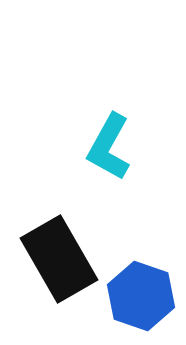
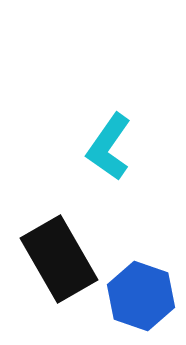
cyan L-shape: rotated 6 degrees clockwise
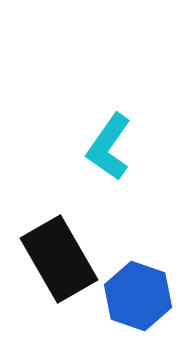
blue hexagon: moved 3 px left
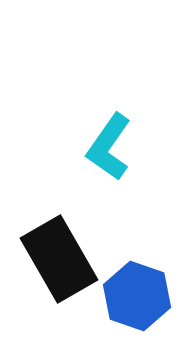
blue hexagon: moved 1 px left
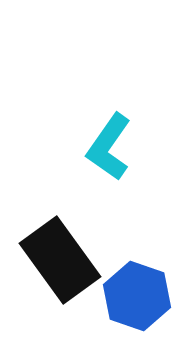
black rectangle: moved 1 px right, 1 px down; rotated 6 degrees counterclockwise
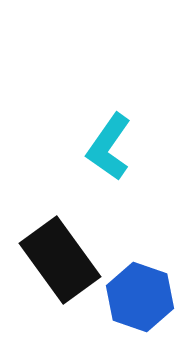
blue hexagon: moved 3 px right, 1 px down
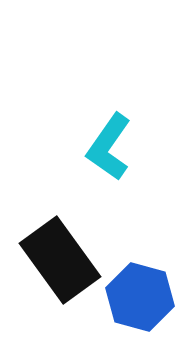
blue hexagon: rotated 4 degrees counterclockwise
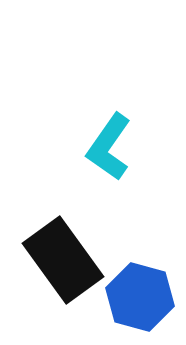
black rectangle: moved 3 px right
